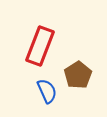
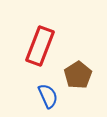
blue semicircle: moved 1 px right, 5 px down
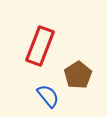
blue semicircle: rotated 15 degrees counterclockwise
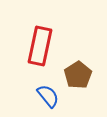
red rectangle: rotated 9 degrees counterclockwise
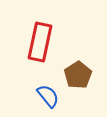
red rectangle: moved 4 px up
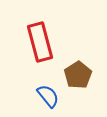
red rectangle: rotated 27 degrees counterclockwise
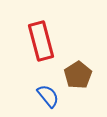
red rectangle: moved 1 px right, 1 px up
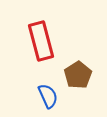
blue semicircle: rotated 15 degrees clockwise
